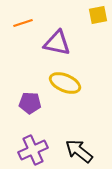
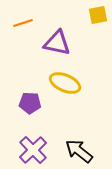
purple cross: rotated 20 degrees counterclockwise
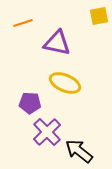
yellow square: moved 1 px right, 1 px down
purple cross: moved 14 px right, 18 px up
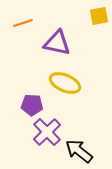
purple pentagon: moved 2 px right, 2 px down
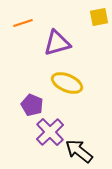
yellow square: moved 1 px down
purple triangle: rotated 28 degrees counterclockwise
yellow ellipse: moved 2 px right
purple pentagon: rotated 20 degrees clockwise
purple cross: moved 3 px right
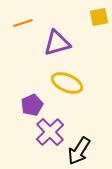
purple pentagon: rotated 25 degrees clockwise
black arrow: rotated 96 degrees counterclockwise
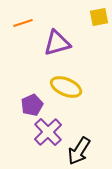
yellow ellipse: moved 1 px left, 4 px down
purple cross: moved 2 px left
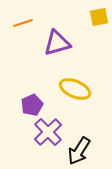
yellow ellipse: moved 9 px right, 2 px down
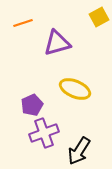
yellow square: rotated 18 degrees counterclockwise
purple cross: moved 4 px left, 1 px down; rotated 24 degrees clockwise
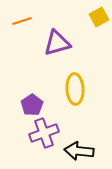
orange line: moved 1 px left, 2 px up
yellow ellipse: rotated 64 degrees clockwise
purple pentagon: rotated 10 degrees counterclockwise
black arrow: rotated 64 degrees clockwise
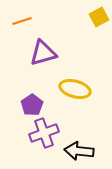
purple triangle: moved 14 px left, 10 px down
yellow ellipse: rotated 72 degrees counterclockwise
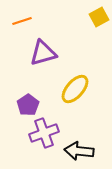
yellow ellipse: rotated 64 degrees counterclockwise
purple pentagon: moved 4 px left
